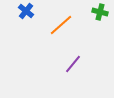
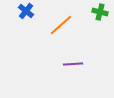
purple line: rotated 48 degrees clockwise
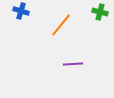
blue cross: moved 5 px left; rotated 21 degrees counterclockwise
orange line: rotated 10 degrees counterclockwise
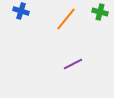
orange line: moved 5 px right, 6 px up
purple line: rotated 24 degrees counterclockwise
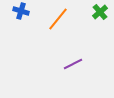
green cross: rotated 35 degrees clockwise
orange line: moved 8 px left
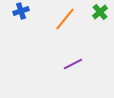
blue cross: rotated 35 degrees counterclockwise
orange line: moved 7 px right
